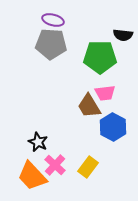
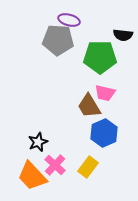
purple ellipse: moved 16 px right
gray pentagon: moved 7 px right, 4 px up
pink trapezoid: rotated 20 degrees clockwise
blue hexagon: moved 9 px left, 6 px down; rotated 8 degrees clockwise
black star: rotated 24 degrees clockwise
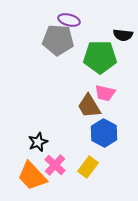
blue hexagon: rotated 8 degrees counterclockwise
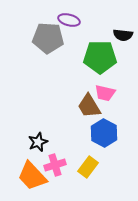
gray pentagon: moved 10 px left, 2 px up
pink cross: rotated 30 degrees clockwise
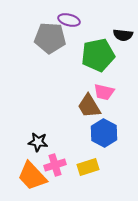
gray pentagon: moved 2 px right
green pentagon: moved 2 px left, 2 px up; rotated 12 degrees counterclockwise
pink trapezoid: moved 1 px left, 1 px up
black star: rotated 30 degrees clockwise
yellow rectangle: rotated 35 degrees clockwise
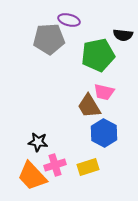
gray pentagon: moved 1 px left, 1 px down; rotated 8 degrees counterclockwise
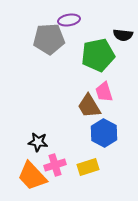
purple ellipse: rotated 25 degrees counterclockwise
pink trapezoid: rotated 60 degrees clockwise
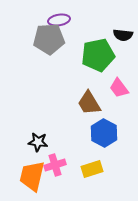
purple ellipse: moved 10 px left
pink trapezoid: moved 15 px right, 4 px up; rotated 20 degrees counterclockwise
brown trapezoid: moved 3 px up
yellow rectangle: moved 4 px right, 2 px down
orange trapezoid: rotated 56 degrees clockwise
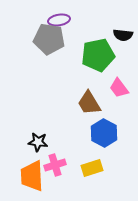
gray pentagon: rotated 12 degrees clockwise
yellow rectangle: moved 1 px up
orange trapezoid: rotated 16 degrees counterclockwise
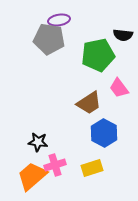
brown trapezoid: rotated 92 degrees counterclockwise
orange trapezoid: rotated 52 degrees clockwise
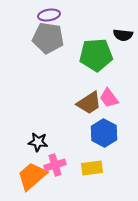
purple ellipse: moved 10 px left, 5 px up
gray pentagon: moved 1 px left, 1 px up
green pentagon: moved 2 px left; rotated 8 degrees clockwise
pink trapezoid: moved 10 px left, 10 px down
yellow rectangle: rotated 10 degrees clockwise
